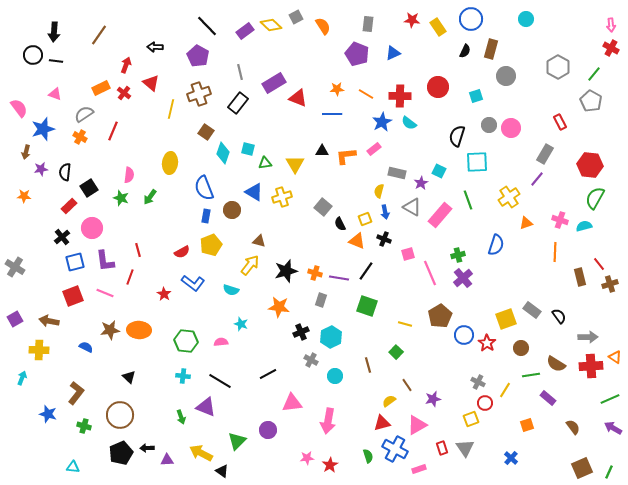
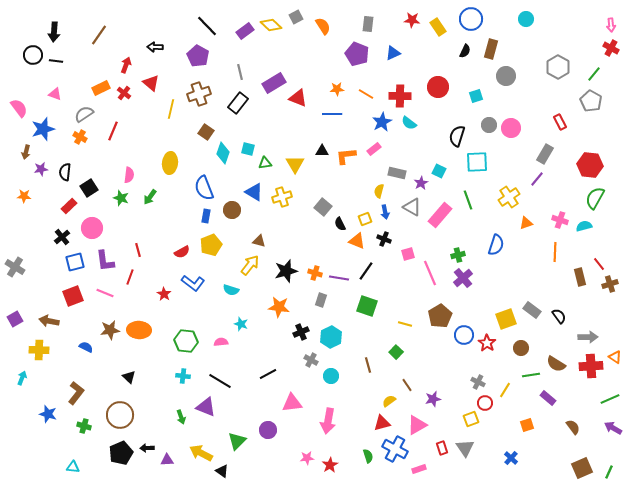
cyan circle at (335, 376): moved 4 px left
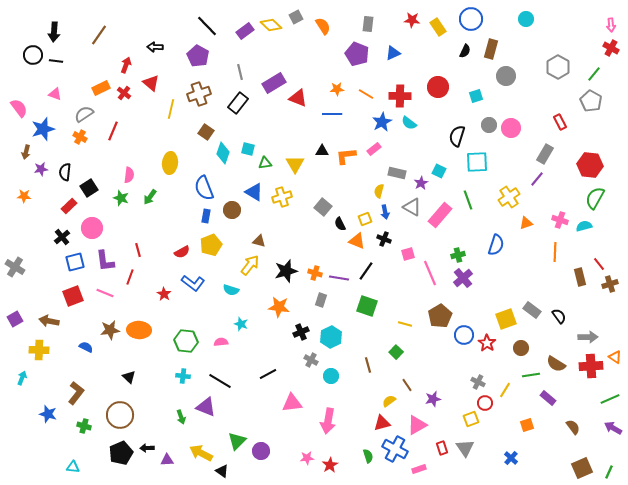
purple circle at (268, 430): moved 7 px left, 21 px down
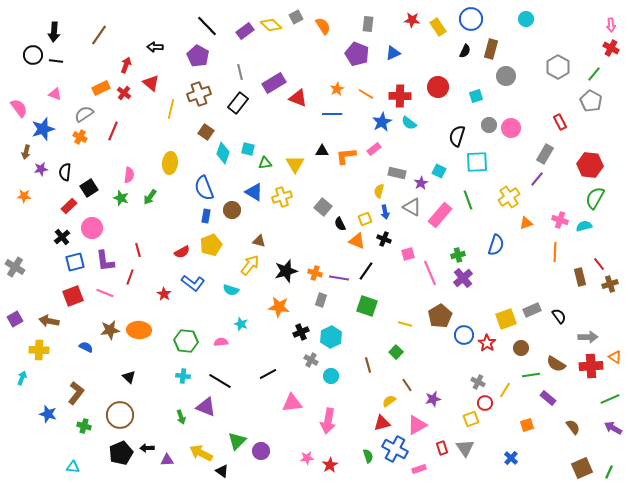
orange star at (337, 89): rotated 24 degrees counterclockwise
gray rectangle at (532, 310): rotated 60 degrees counterclockwise
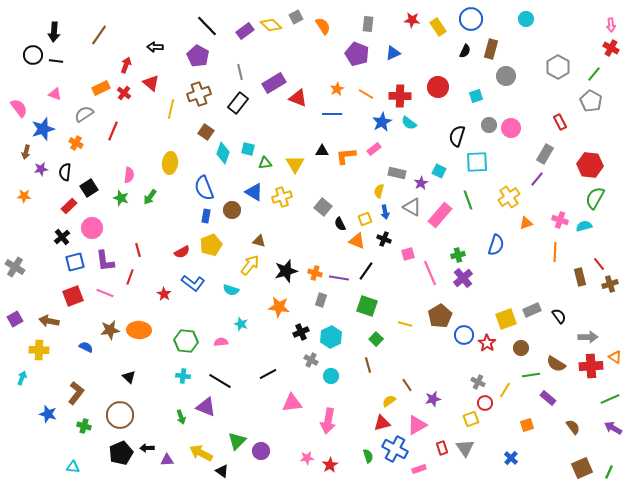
orange cross at (80, 137): moved 4 px left, 6 px down
green square at (396, 352): moved 20 px left, 13 px up
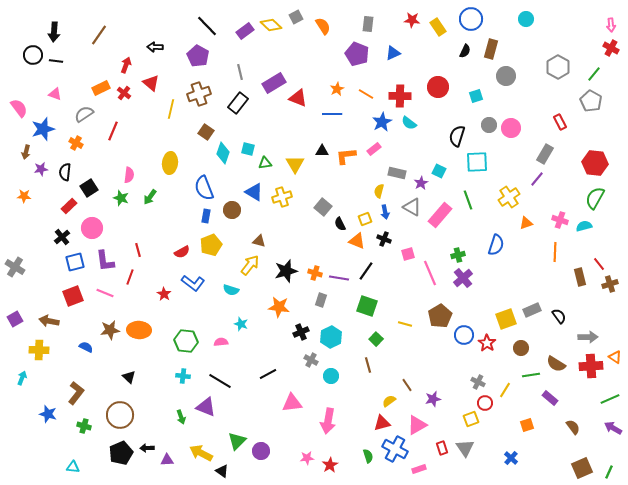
red hexagon at (590, 165): moved 5 px right, 2 px up
purple rectangle at (548, 398): moved 2 px right
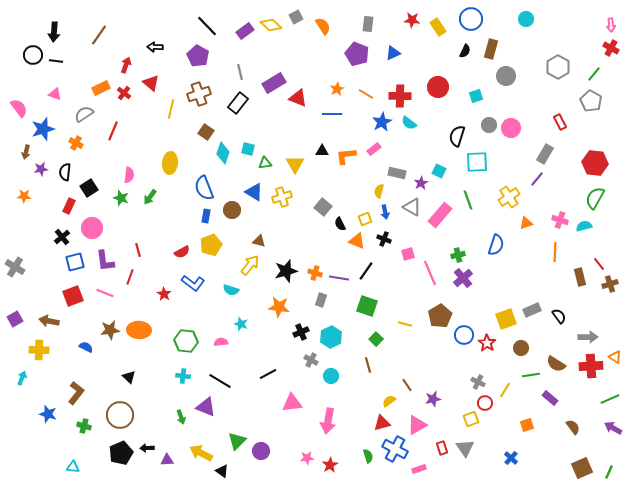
red rectangle at (69, 206): rotated 21 degrees counterclockwise
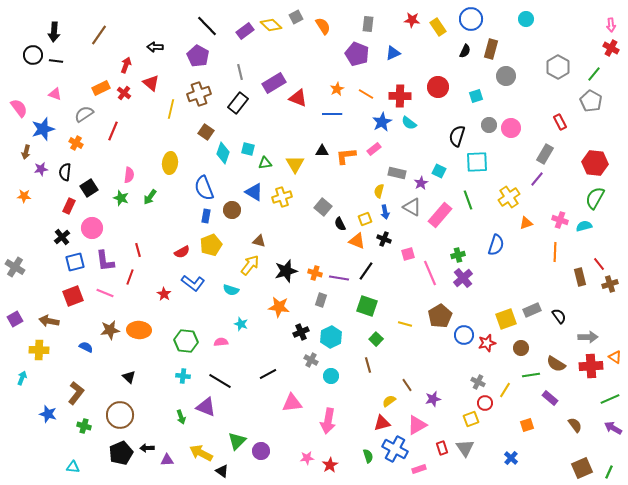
red star at (487, 343): rotated 24 degrees clockwise
brown semicircle at (573, 427): moved 2 px right, 2 px up
